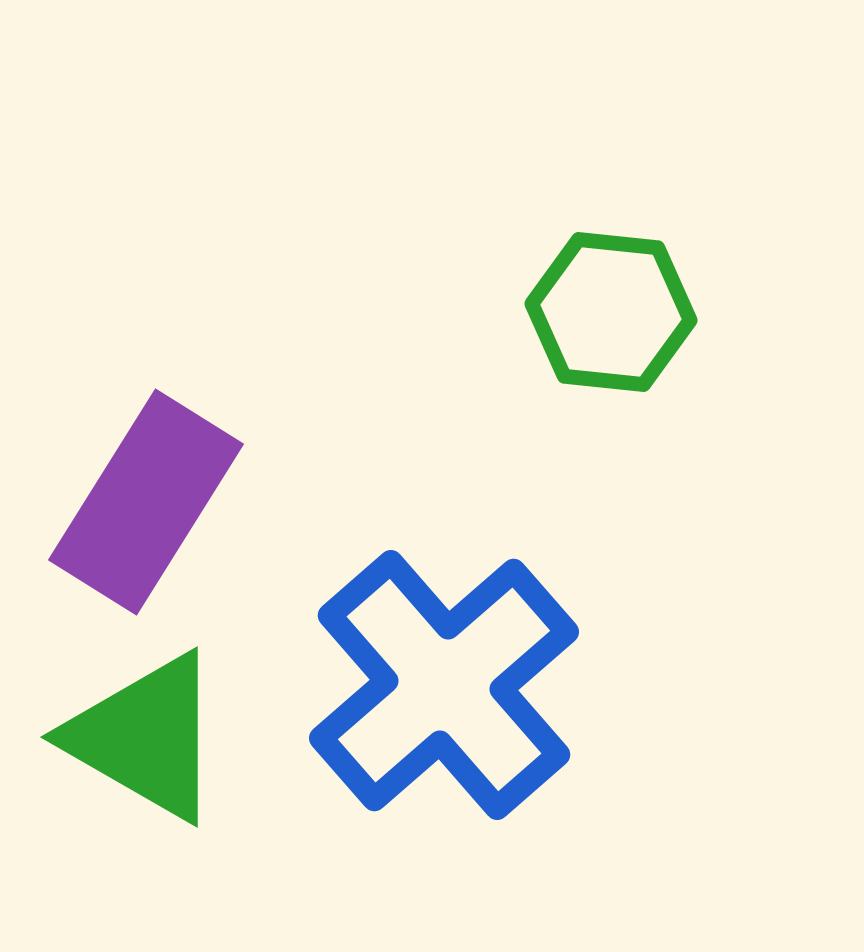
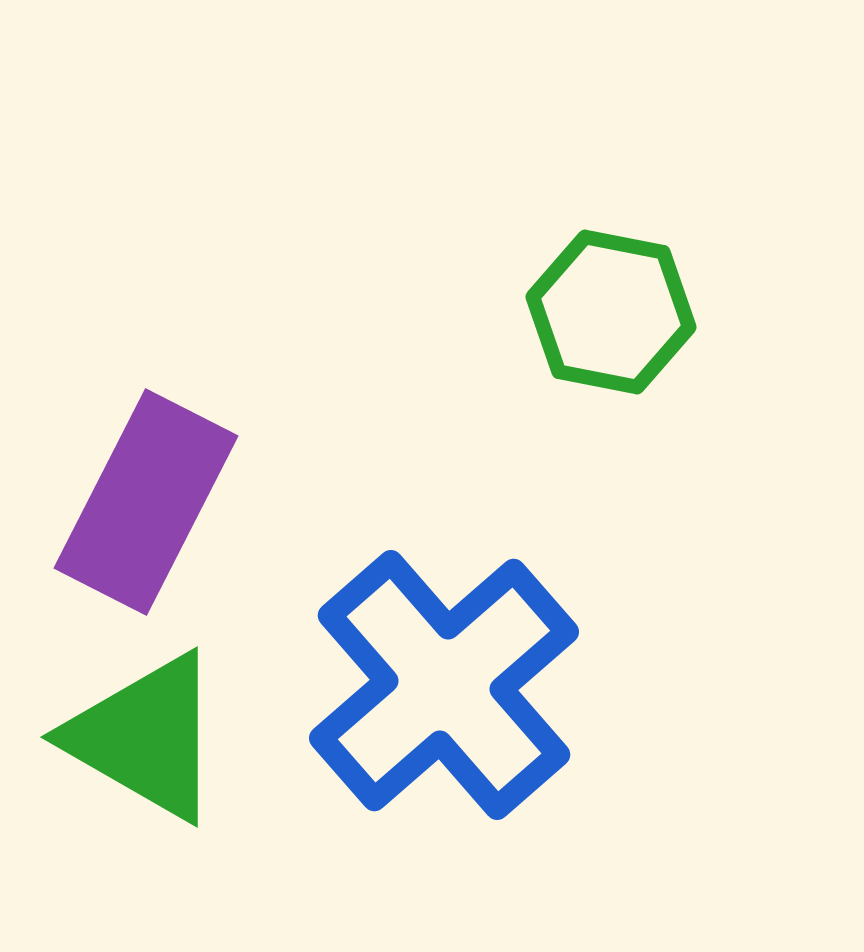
green hexagon: rotated 5 degrees clockwise
purple rectangle: rotated 5 degrees counterclockwise
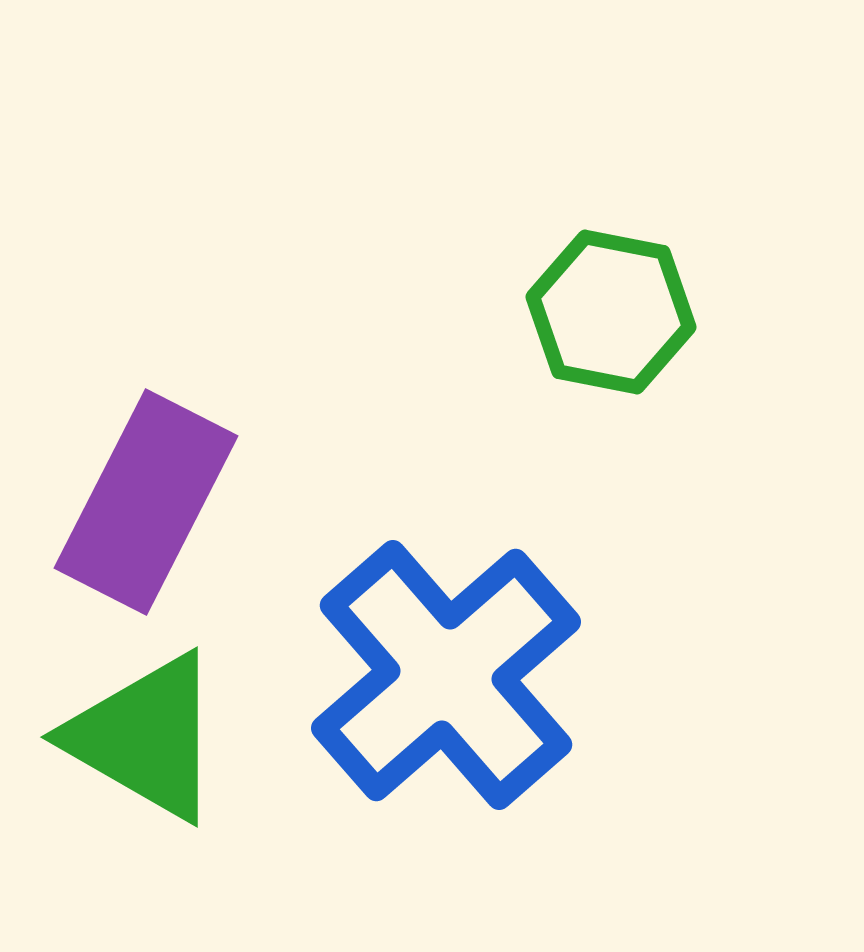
blue cross: moved 2 px right, 10 px up
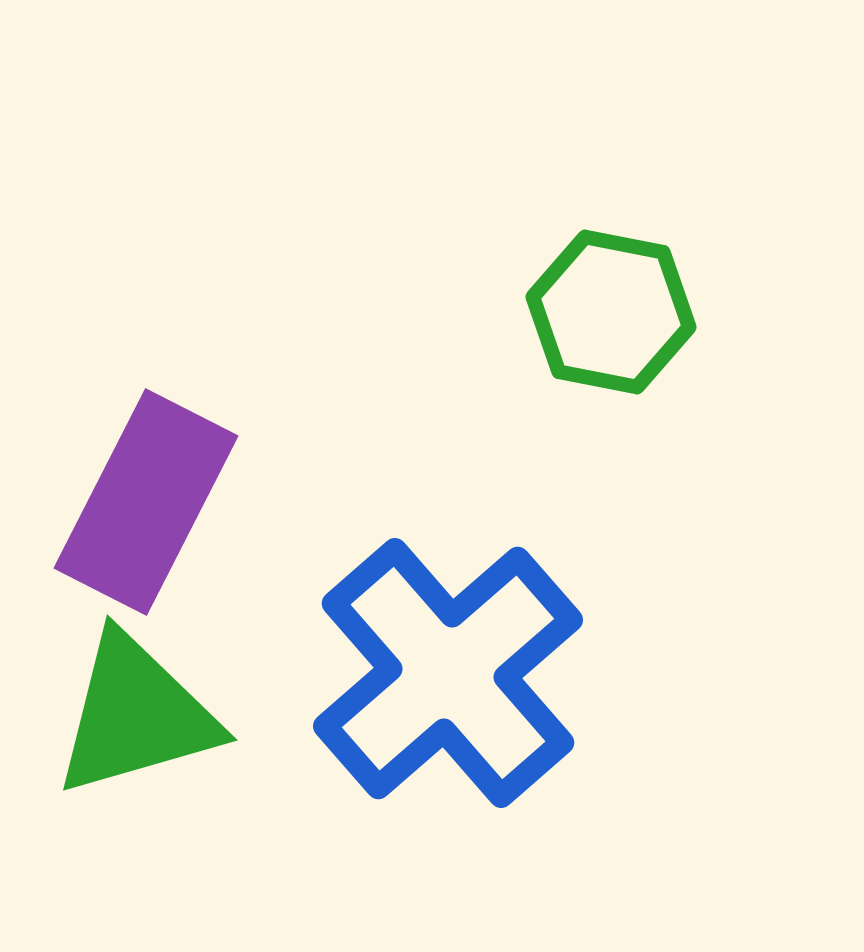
blue cross: moved 2 px right, 2 px up
green triangle: moved 9 px left, 22 px up; rotated 46 degrees counterclockwise
